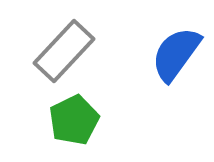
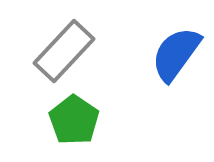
green pentagon: rotated 12 degrees counterclockwise
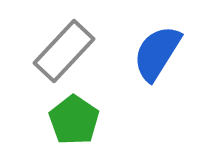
blue semicircle: moved 19 px left, 1 px up; rotated 4 degrees counterclockwise
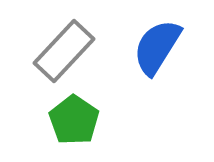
blue semicircle: moved 6 px up
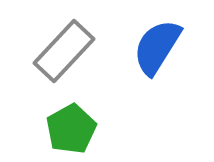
green pentagon: moved 3 px left, 9 px down; rotated 9 degrees clockwise
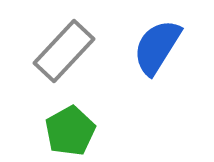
green pentagon: moved 1 px left, 2 px down
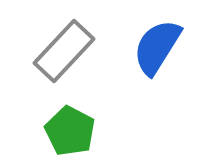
green pentagon: rotated 15 degrees counterclockwise
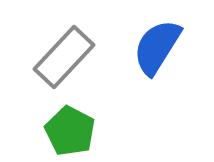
gray rectangle: moved 6 px down
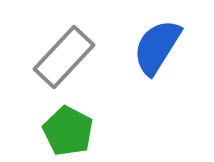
green pentagon: moved 2 px left
